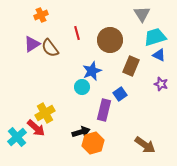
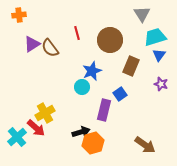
orange cross: moved 22 px left; rotated 16 degrees clockwise
blue triangle: rotated 40 degrees clockwise
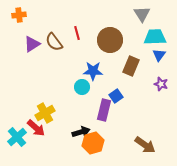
cyan trapezoid: rotated 15 degrees clockwise
brown semicircle: moved 4 px right, 6 px up
blue star: moved 1 px right; rotated 24 degrees clockwise
blue square: moved 4 px left, 2 px down
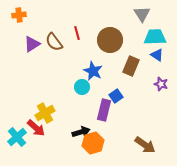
blue triangle: moved 2 px left; rotated 32 degrees counterclockwise
blue star: rotated 24 degrees clockwise
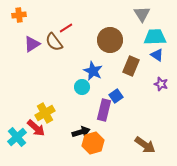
red line: moved 11 px left, 5 px up; rotated 72 degrees clockwise
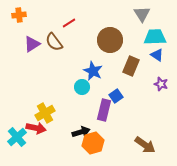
red line: moved 3 px right, 5 px up
red arrow: rotated 30 degrees counterclockwise
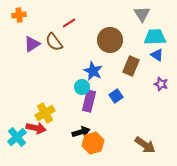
purple rectangle: moved 15 px left, 9 px up
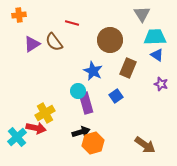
red line: moved 3 px right; rotated 48 degrees clockwise
brown rectangle: moved 3 px left, 2 px down
cyan circle: moved 4 px left, 4 px down
purple rectangle: moved 3 px left, 2 px down; rotated 30 degrees counterclockwise
